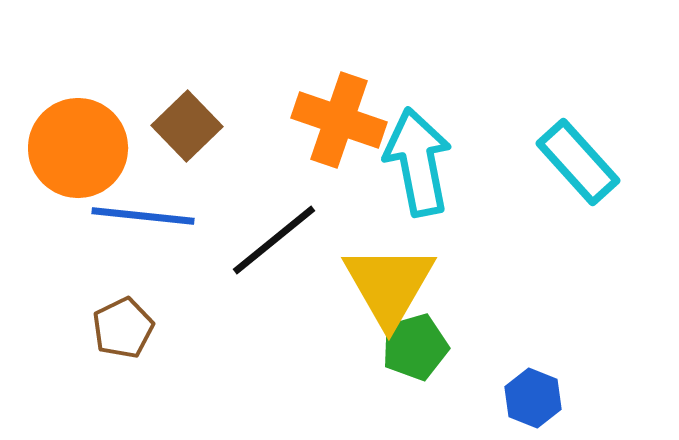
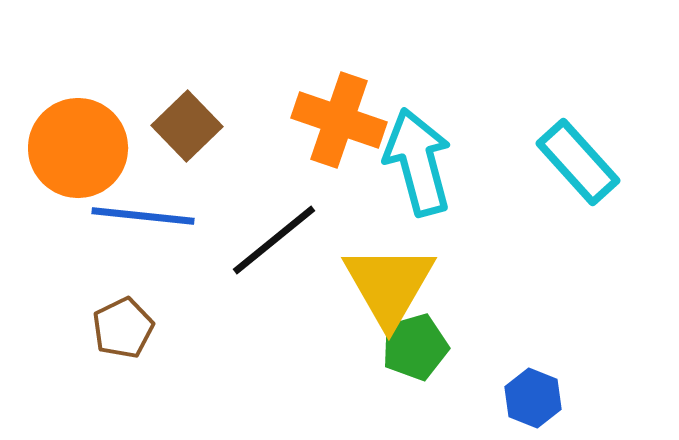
cyan arrow: rotated 4 degrees counterclockwise
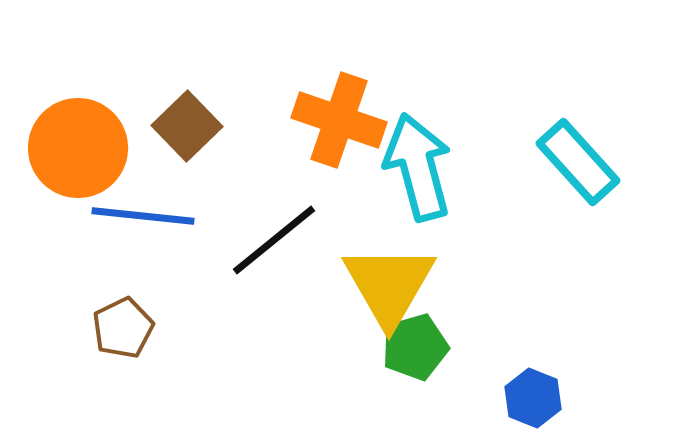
cyan arrow: moved 5 px down
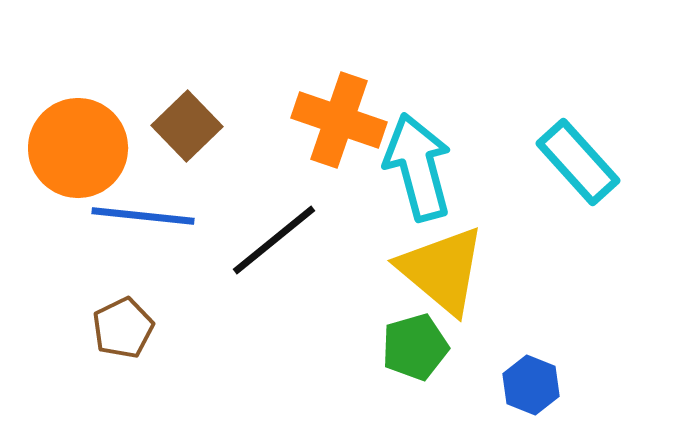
yellow triangle: moved 53 px right, 15 px up; rotated 20 degrees counterclockwise
blue hexagon: moved 2 px left, 13 px up
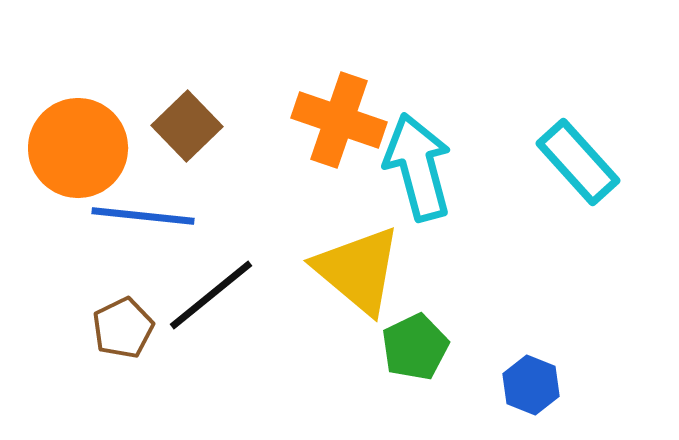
black line: moved 63 px left, 55 px down
yellow triangle: moved 84 px left
green pentagon: rotated 10 degrees counterclockwise
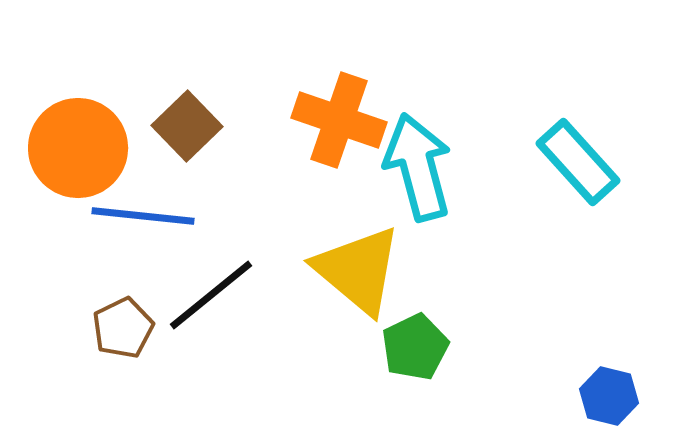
blue hexagon: moved 78 px right, 11 px down; rotated 8 degrees counterclockwise
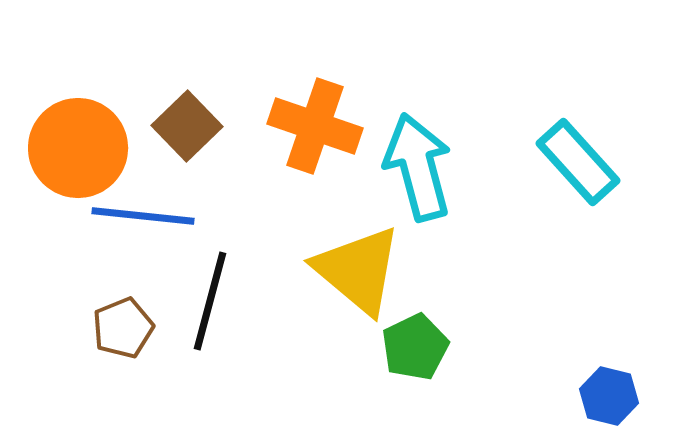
orange cross: moved 24 px left, 6 px down
black line: moved 1 px left, 6 px down; rotated 36 degrees counterclockwise
brown pentagon: rotated 4 degrees clockwise
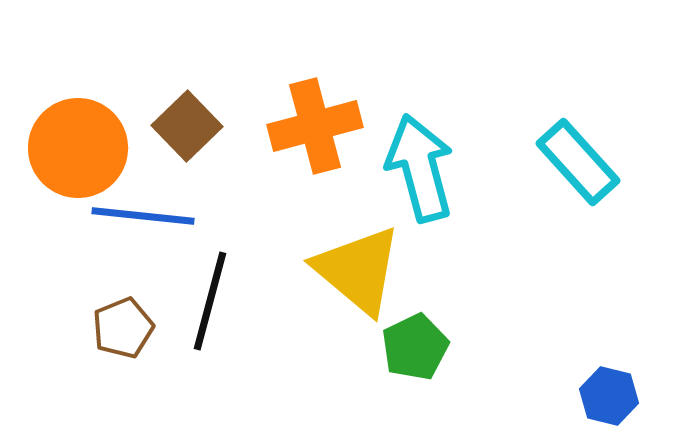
orange cross: rotated 34 degrees counterclockwise
cyan arrow: moved 2 px right, 1 px down
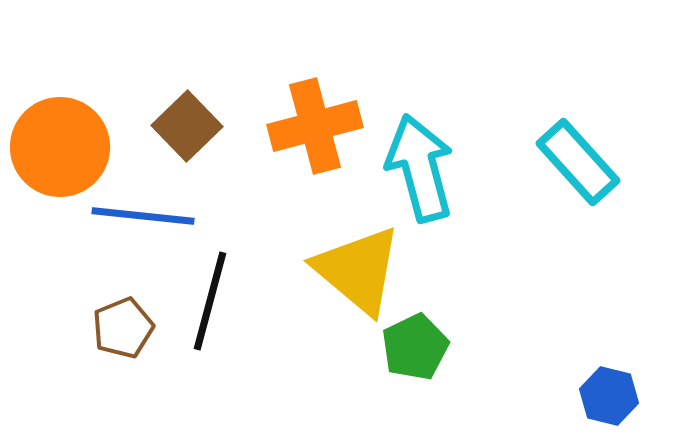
orange circle: moved 18 px left, 1 px up
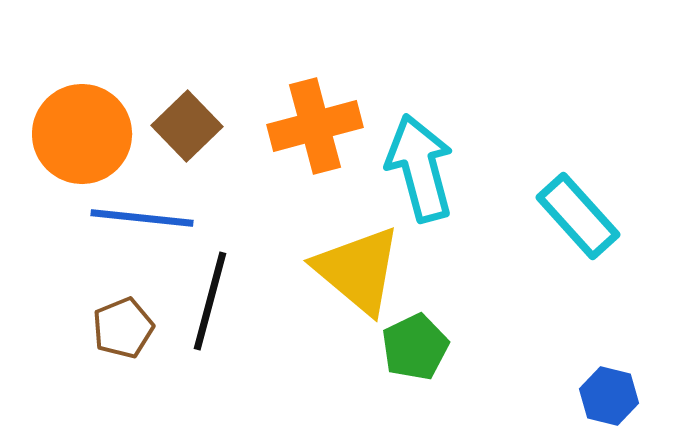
orange circle: moved 22 px right, 13 px up
cyan rectangle: moved 54 px down
blue line: moved 1 px left, 2 px down
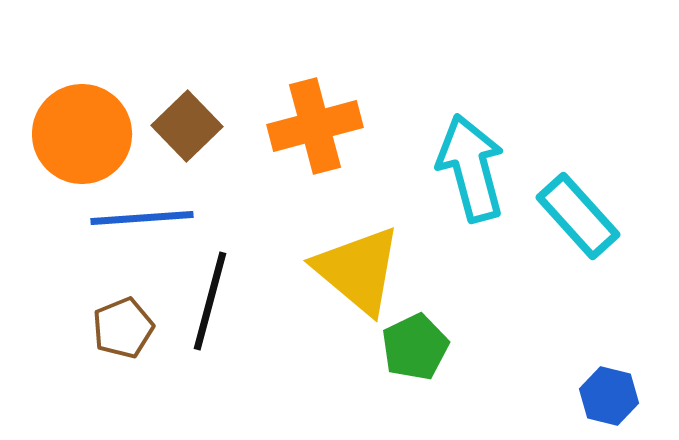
cyan arrow: moved 51 px right
blue line: rotated 10 degrees counterclockwise
